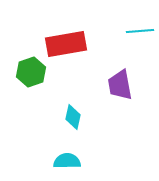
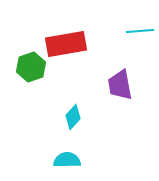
green hexagon: moved 5 px up
cyan diamond: rotated 30 degrees clockwise
cyan semicircle: moved 1 px up
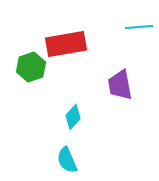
cyan line: moved 1 px left, 4 px up
cyan semicircle: rotated 112 degrees counterclockwise
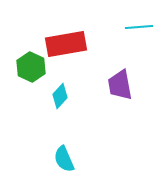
green hexagon: rotated 16 degrees counterclockwise
cyan diamond: moved 13 px left, 21 px up
cyan semicircle: moved 3 px left, 1 px up
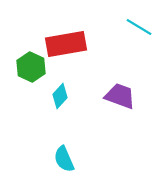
cyan line: rotated 36 degrees clockwise
purple trapezoid: moved 11 px down; rotated 120 degrees clockwise
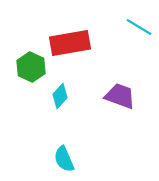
red rectangle: moved 4 px right, 1 px up
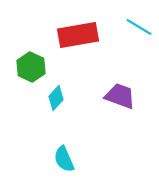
red rectangle: moved 8 px right, 8 px up
cyan diamond: moved 4 px left, 2 px down
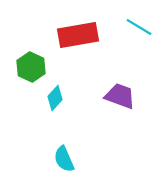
cyan diamond: moved 1 px left
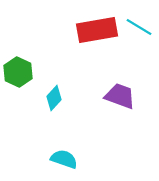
red rectangle: moved 19 px right, 5 px up
green hexagon: moved 13 px left, 5 px down
cyan diamond: moved 1 px left
cyan semicircle: rotated 132 degrees clockwise
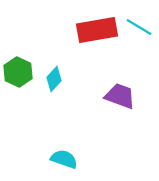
cyan diamond: moved 19 px up
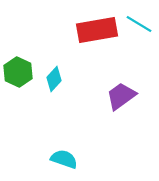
cyan line: moved 3 px up
purple trapezoid: moved 1 px right; rotated 56 degrees counterclockwise
